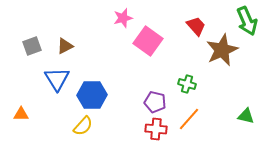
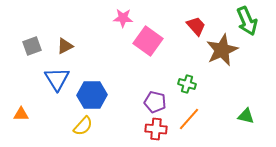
pink star: rotated 18 degrees clockwise
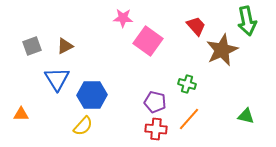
green arrow: rotated 12 degrees clockwise
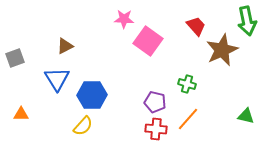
pink star: moved 1 px right, 1 px down
gray square: moved 17 px left, 12 px down
orange line: moved 1 px left
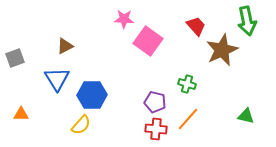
yellow semicircle: moved 2 px left, 1 px up
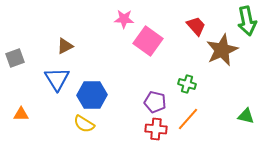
yellow semicircle: moved 3 px right, 1 px up; rotated 80 degrees clockwise
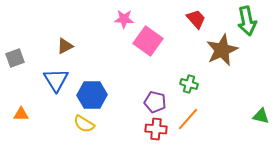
red trapezoid: moved 7 px up
blue triangle: moved 1 px left, 1 px down
green cross: moved 2 px right
green triangle: moved 15 px right
